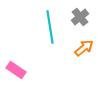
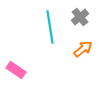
orange arrow: moved 1 px left, 1 px down
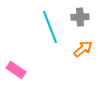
gray cross: rotated 36 degrees clockwise
cyan line: rotated 12 degrees counterclockwise
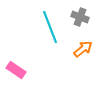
gray cross: rotated 24 degrees clockwise
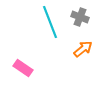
cyan line: moved 5 px up
pink rectangle: moved 7 px right, 2 px up
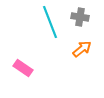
gray cross: rotated 12 degrees counterclockwise
orange arrow: moved 1 px left
